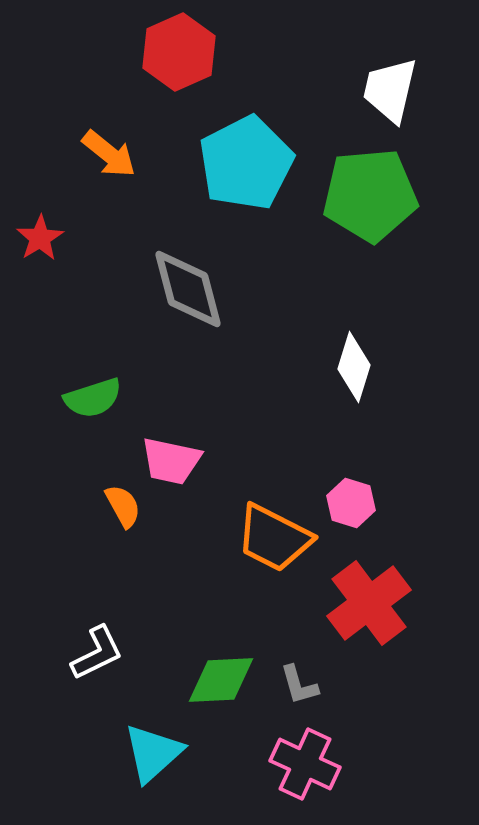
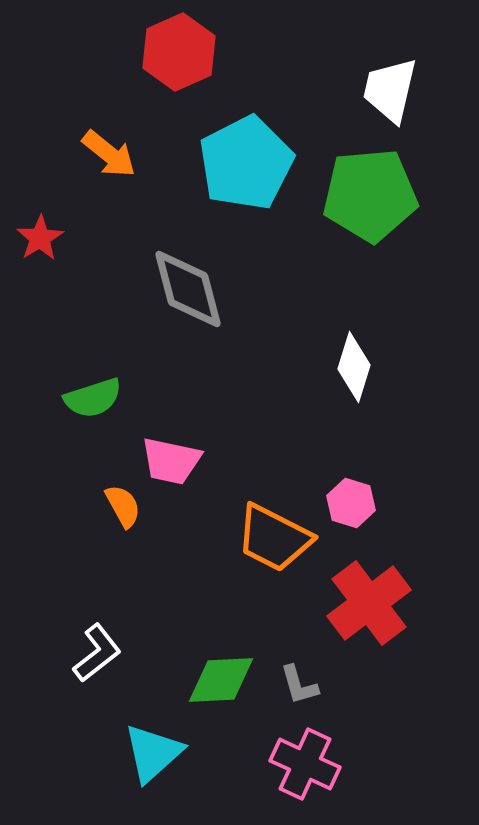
white L-shape: rotated 12 degrees counterclockwise
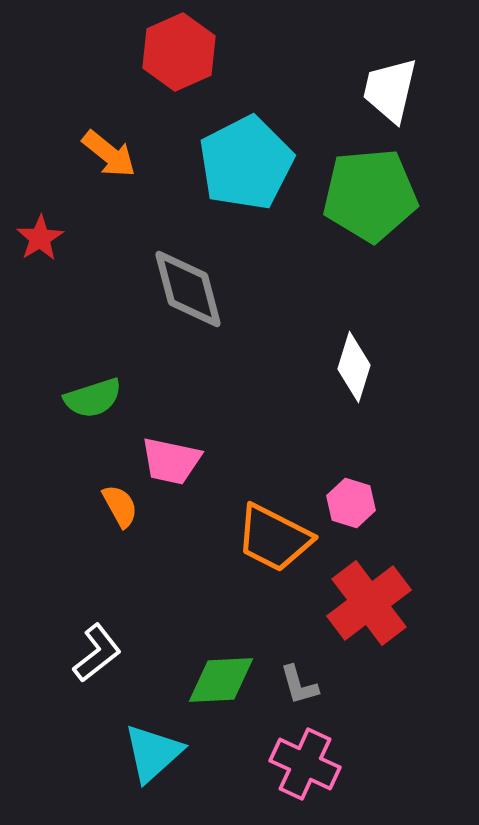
orange semicircle: moved 3 px left
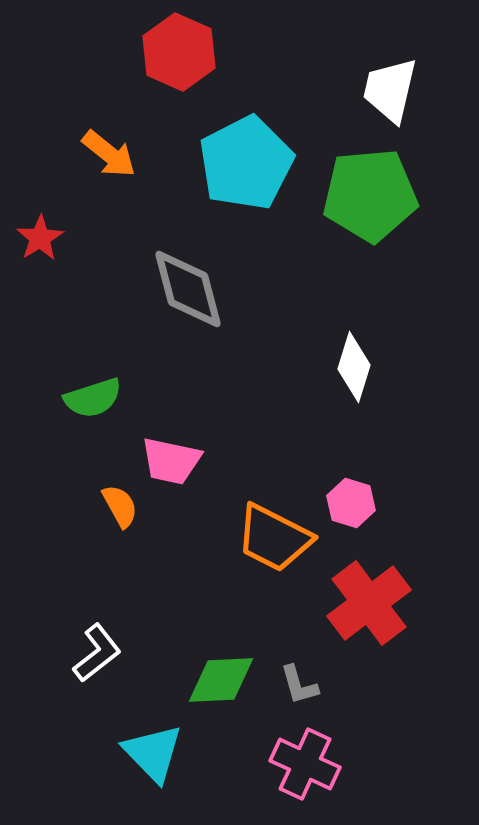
red hexagon: rotated 12 degrees counterclockwise
cyan triangle: rotated 32 degrees counterclockwise
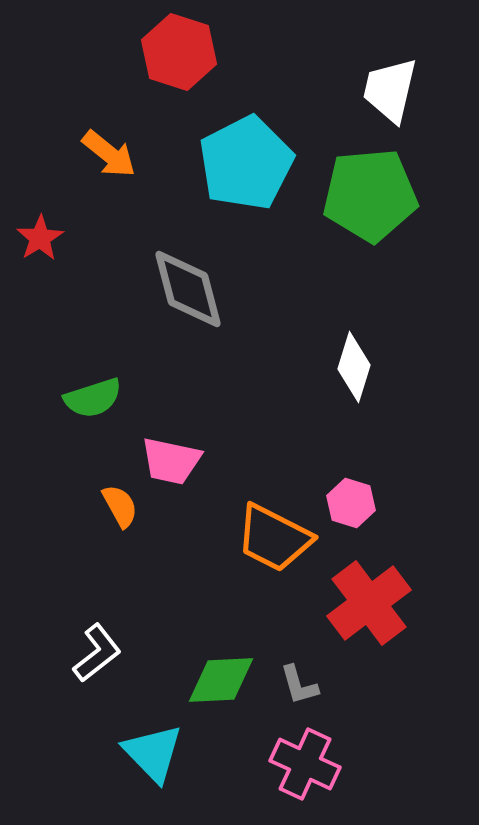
red hexagon: rotated 6 degrees counterclockwise
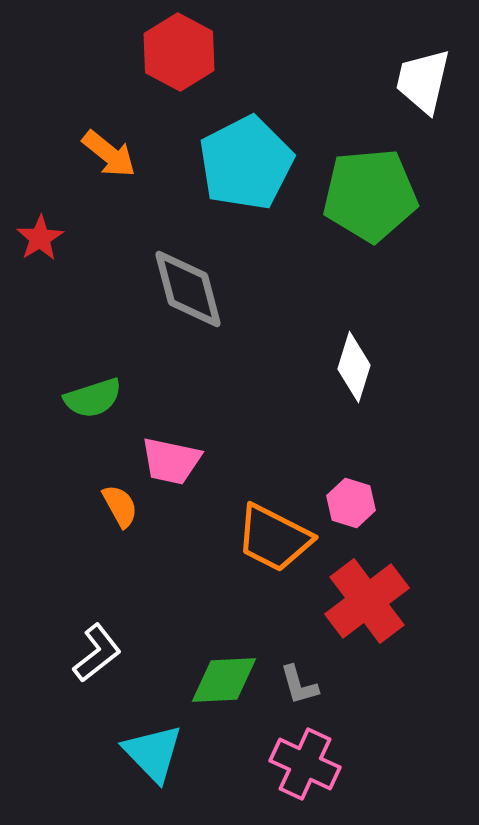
red hexagon: rotated 10 degrees clockwise
white trapezoid: moved 33 px right, 9 px up
red cross: moved 2 px left, 2 px up
green diamond: moved 3 px right
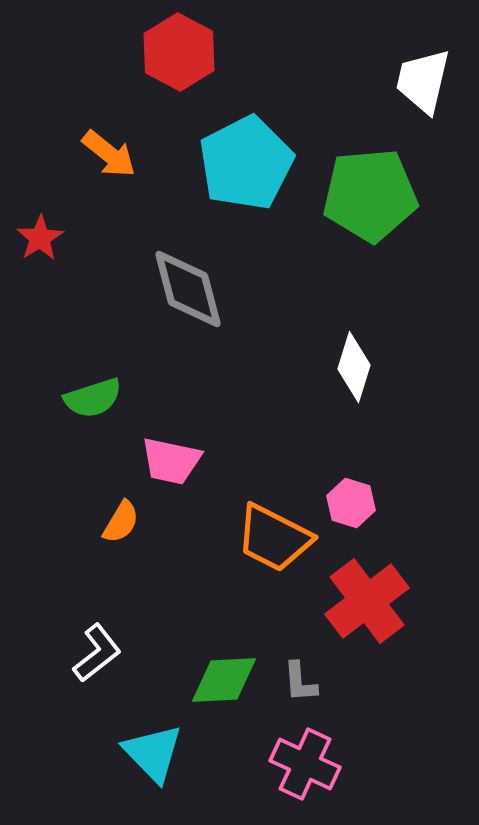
orange semicircle: moved 1 px right, 16 px down; rotated 60 degrees clockwise
gray L-shape: moved 1 px right, 3 px up; rotated 12 degrees clockwise
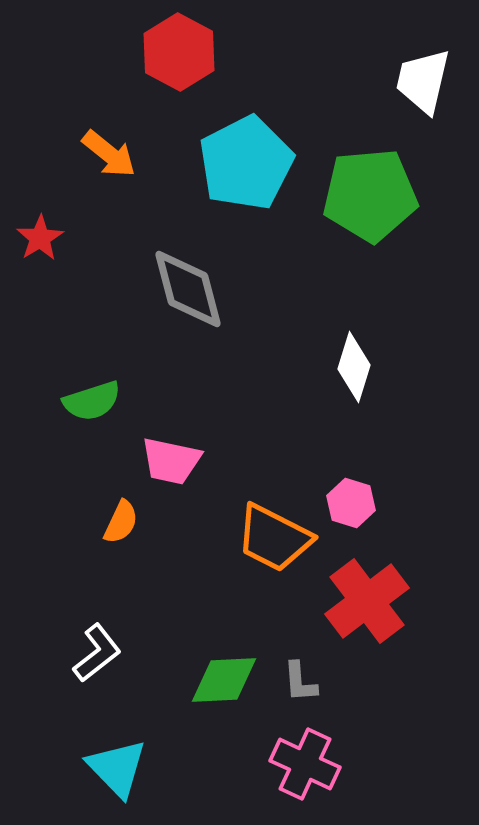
green semicircle: moved 1 px left, 3 px down
orange semicircle: rotated 6 degrees counterclockwise
cyan triangle: moved 36 px left, 15 px down
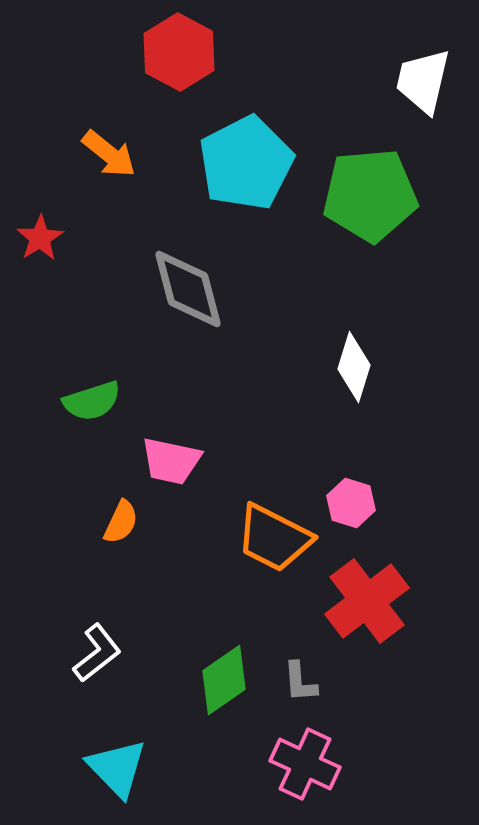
green diamond: rotated 32 degrees counterclockwise
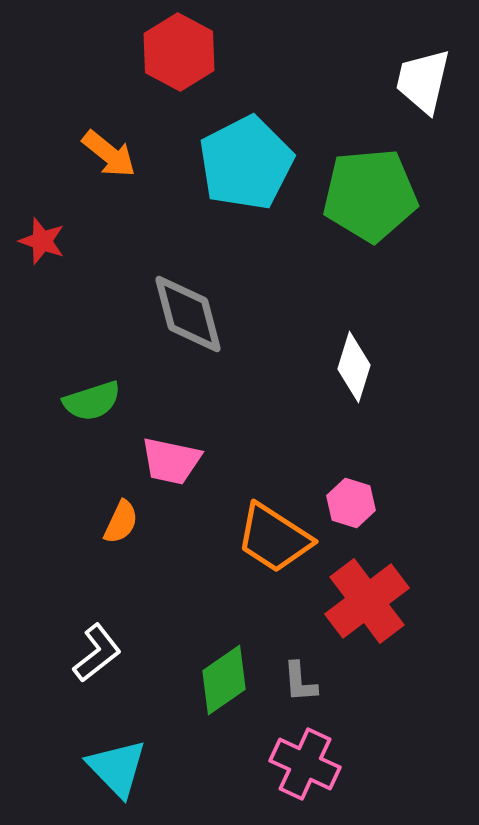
red star: moved 2 px right, 3 px down; rotated 21 degrees counterclockwise
gray diamond: moved 25 px down
orange trapezoid: rotated 6 degrees clockwise
